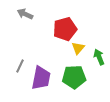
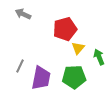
gray arrow: moved 2 px left
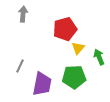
gray arrow: rotated 70 degrees clockwise
purple trapezoid: moved 1 px right, 6 px down
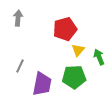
gray arrow: moved 5 px left, 4 px down
yellow triangle: moved 2 px down
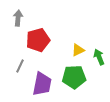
red pentagon: moved 27 px left, 11 px down
yellow triangle: rotated 24 degrees clockwise
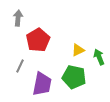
red pentagon: rotated 15 degrees counterclockwise
green pentagon: rotated 15 degrees clockwise
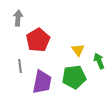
yellow triangle: rotated 40 degrees counterclockwise
green arrow: moved 4 px down
gray line: rotated 32 degrees counterclockwise
green pentagon: rotated 20 degrees counterclockwise
purple trapezoid: moved 2 px up
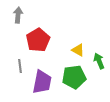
gray arrow: moved 3 px up
yellow triangle: rotated 24 degrees counterclockwise
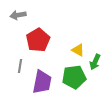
gray arrow: rotated 105 degrees counterclockwise
green arrow: moved 4 px left, 1 px down; rotated 133 degrees counterclockwise
gray line: rotated 16 degrees clockwise
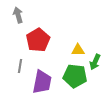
gray arrow: rotated 84 degrees clockwise
yellow triangle: rotated 32 degrees counterclockwise
green pentagon: moved 1 px right, 1 px up; rotated 15 degrees clockwise
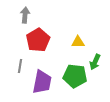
gray arrow: moved 7 px right; rotated 21 degrees clockwise
yellow triangle: moved 8 px up
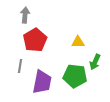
red pentagon: moved 3 px left
